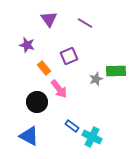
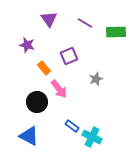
green rectangle: moved 39 px up
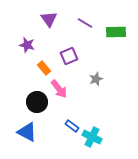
blue triangle: moved 2 px left, 4 px up
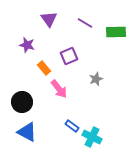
black circle: moved 15 px left
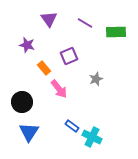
blue triangle: moved 2 px right; rotated 35 degrees clockwise
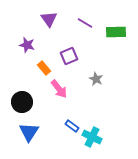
gray star: rotated 24 degrees counterclockwise
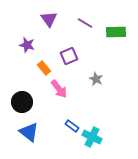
blue triangle: rotated 25 degrees counterclockwise
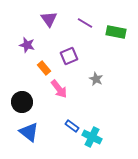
green rectangle: rotated 12 degrees clockwise
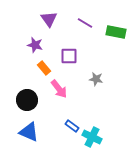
purple star: moved 8 px right
purple square: rotated 24 degrees clockwise
gray star: rotated 16 degrees counterclockwise
black circle: moved 5 px right, 2 px up
blue triangle: rotated 15 degrees counterclockwise
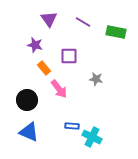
purple line: moved 2 px left, 1 px up
blue rectangle: rotated 32 degrees counterclockwise
